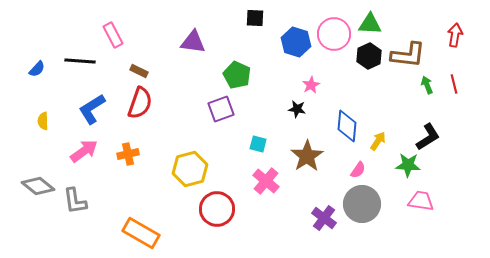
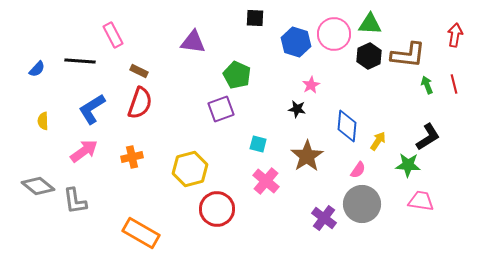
orange cross: moved 4 px right, 3 px down
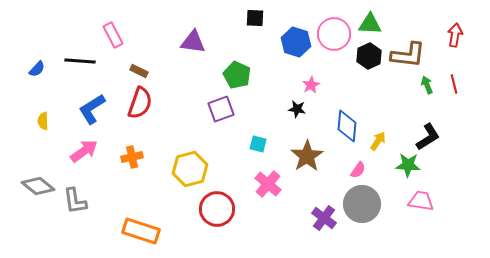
pink cross: moved 2 px right, 3 px down
orange rectangle: moved 2 px up; rotated 12 degrees counterclockwise
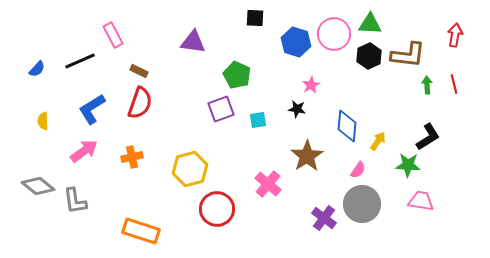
black line: rotated 28 degrees counterclockwise
green arrow: rotated 18 degrees clockwise
cyan square: moved 24 px up; rotated 24 degrees counterclockwise
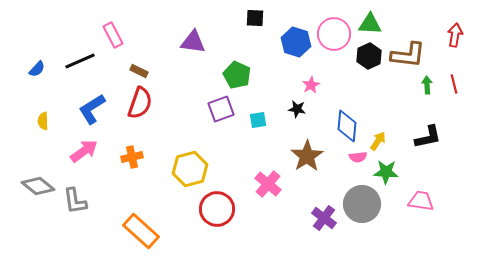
black L-shape: rotated 20 degrees clockwise
green star: moved 22 px left, 7 px down
pink semicircle: moved 13 px up; rotated 48 degrees clockwise
orange rectangle: rotated 24 degrees clockwise
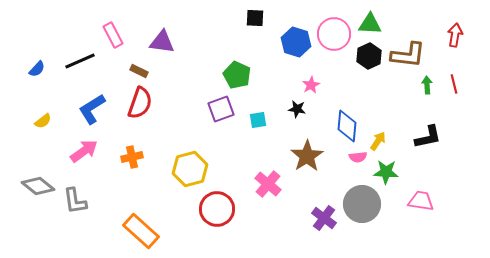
purple triangle: moved 31 px left
yellow semicircle: rotated 126 degrees counterclockwise
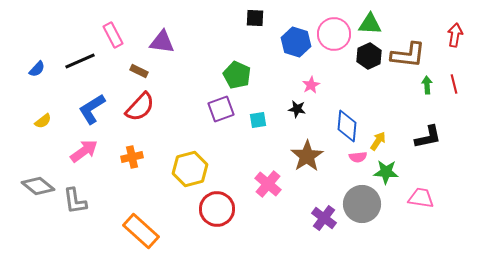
red semicircle: moved 4 px down; rotated 24 degrees clockwise
pink trapezoid: moved 3 px up
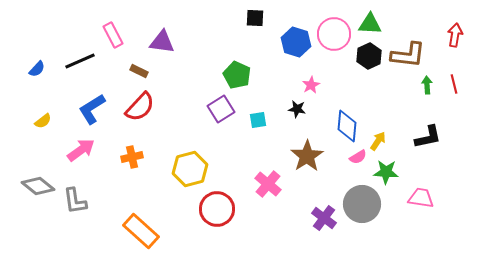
purple square: rotated 12 degrees counterclockwise
pink arrow: moved 3 px left, 1 px up
pink semicircle: rotated 24 degrees counterclockwise
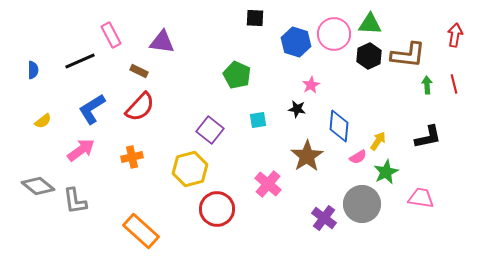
pink rectangle: moved 2 px left
blue semicircle: moved 4 px left, 1 px down; rotated 42 degrees counterclockwise
purple square: moved 11 px left, 21 px down; rotated 20 degrees counterclockwise
blue diamond: moved 8 px left
green star: rotated 30 degrees counterclockwise
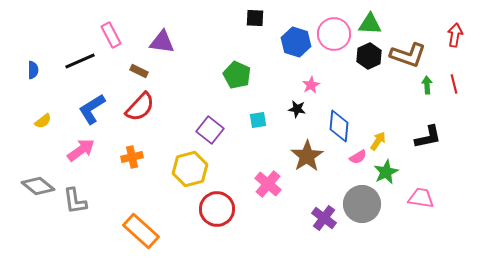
brown L-shape: rotated 12 degrees clockwise
